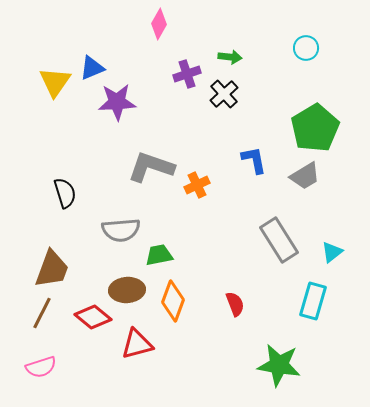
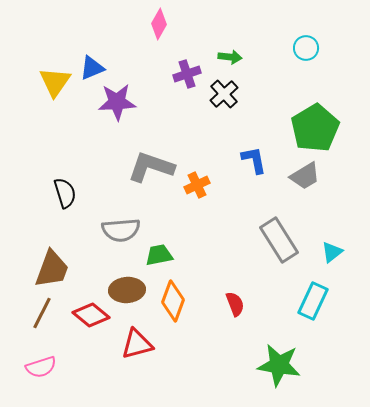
cyan rectangle: rotated 9 degrees clockwise
red diamond: moved 2 px left, 2 px up
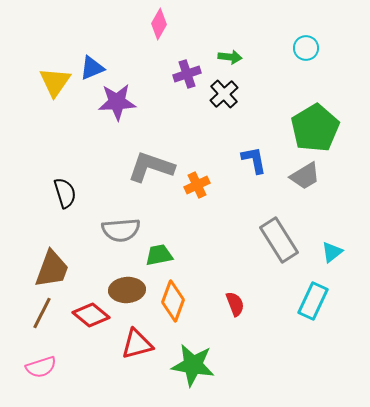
green star: moved 86 px left
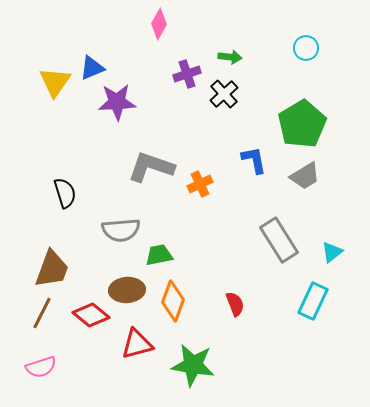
green pentagon: moved 13 px left, 4 px up
orange cross: moved 3 px right, 1 px up
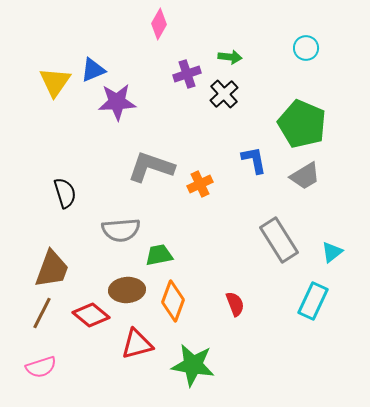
blue triangle: moved 1 px right, 2 px down
green pentagon: rotated 18 degrees counterclockwise
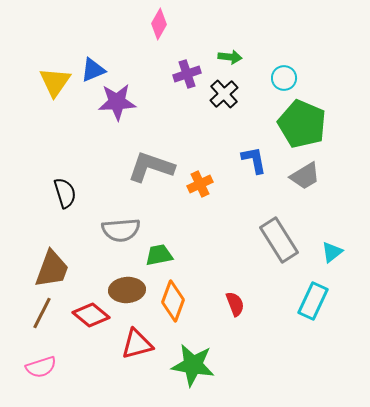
cyan circle: moved 22 px left, 30 px down
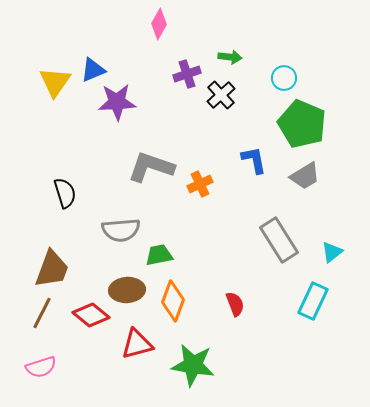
black cross: moved 3 px left, 1 px down
